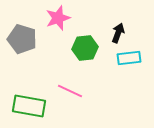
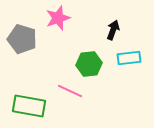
black arrow: moved 5 px left, 3 px up
green hexagon: moved 4 px right, 16 px down
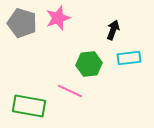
gray pentagon: moved 16 px up
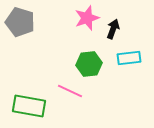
pink star: moved 29 px right
gray pentagon: moved 2 px left, 1 px up
black arrow: moved 1 px up
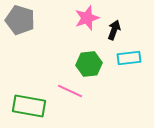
gray pentagon: moved 2 px up
black arrow: moved 1 px right, 1 px down
